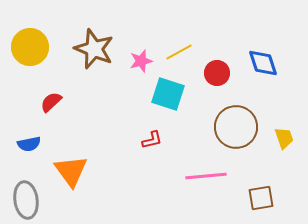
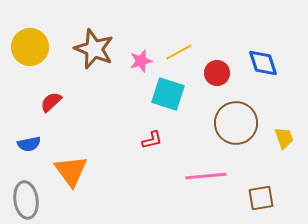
brown circle: moved 4 px up
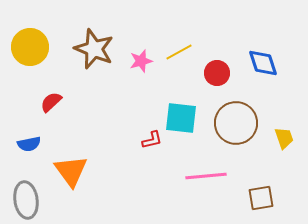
cyan square: moved 13 px right, 24 px down; rotated 12 degrees counterclockwise
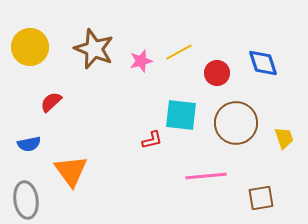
cyan square: moved 3 px up
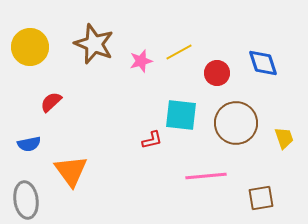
brown star: moved 5 px up
